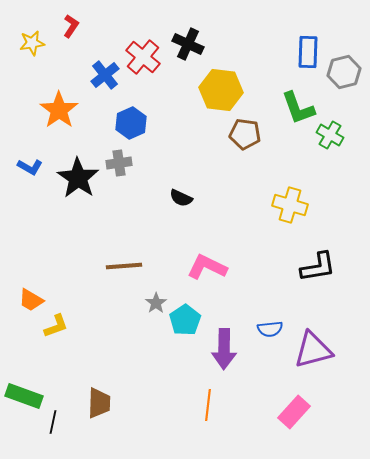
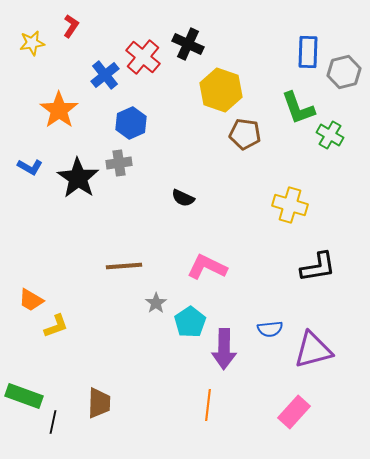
yellow hexagon: rotated 12 degrees clockwise
black semicircle: moved 2 px right
cyan pentagon: moved 5 px right, 2 px down
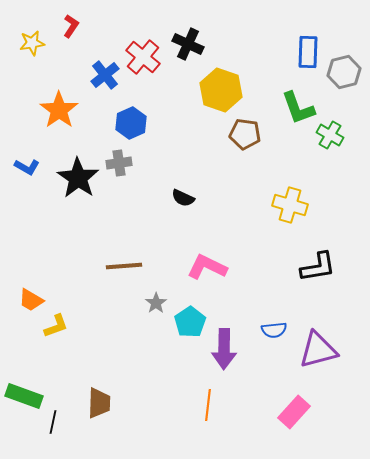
blue L-shape: moved 3 px left
blue semicircle: moved 4 px right, 1 px down
purple triangle: moved 5 px right
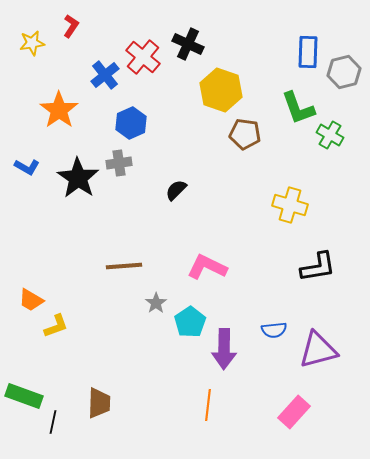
black semicircle: moved 7 px left, 8 px up; rotated 110 degrees clockwise
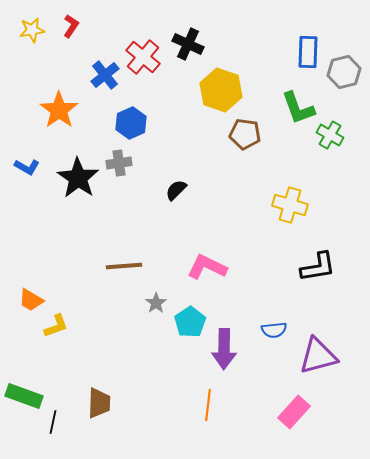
yellow star: moved 13 px up
purple triangle: moved 6 px down
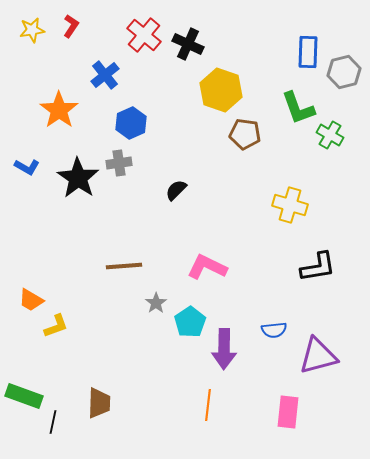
red cross: moved 1 px right, 22 px up
pink rectangle: moved 6 px left; rotated 36 degrees counterclockwise
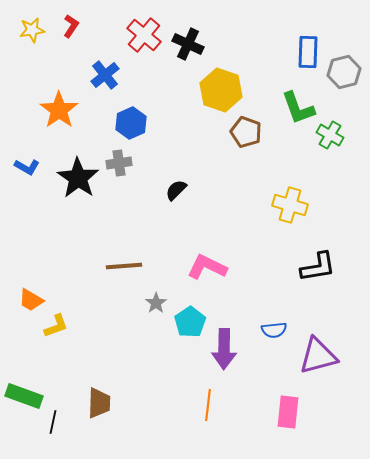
brown pentagon: moved 1 px right, 2 px up; rotated 12 degrees clockwise
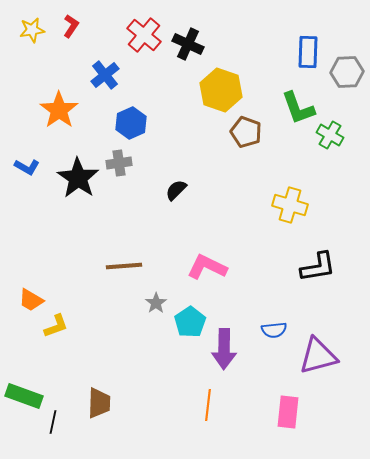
gray hexagon: moved 3 px right; rotated 12 degrees clockwise
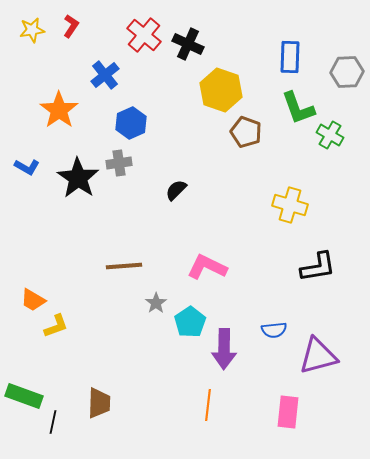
blue rectangle: moved 18 px left, 5 px down
orange trapezoid: moved 2 px right
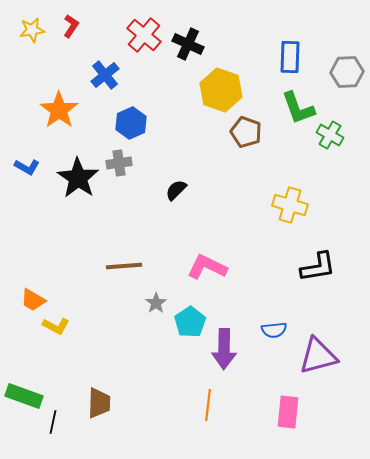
yellow L-shape: rotated 48 degrees clockwise
